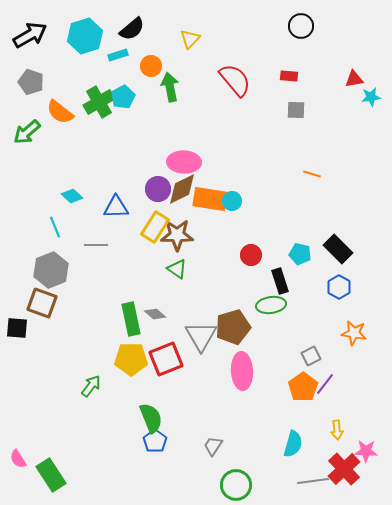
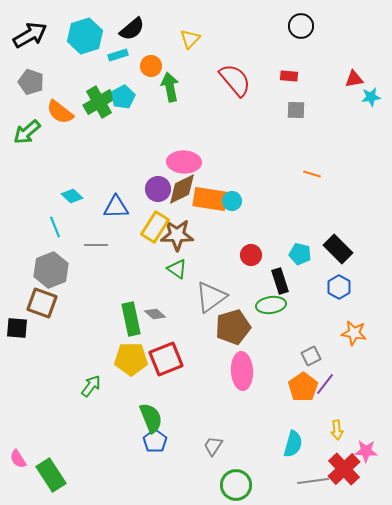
gray triangle at (201, 336): moved 10 px right, 39 px up; rotated 24 degrees clockwise
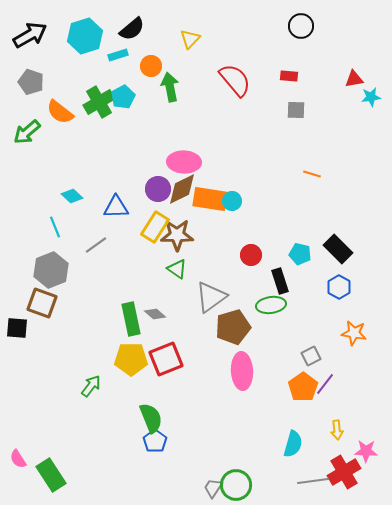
gray line at (96, 245): rotated 35 degrees counterclockwise
gray trapezoid at (213, 446): moved 42 px down
red cross at (344, 469): moved 3 px down; rotated 12 degrees clockwise
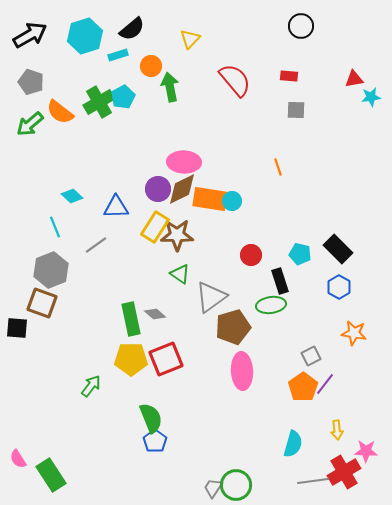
green arrow at (27, 132): moved 3 px right, 8 px up
orange line at (312, 174): moved 34 px left, 7 px up; rotated 54 degrees clockwise
green triangle at (177, 269): moved 3 px right, 5 px down
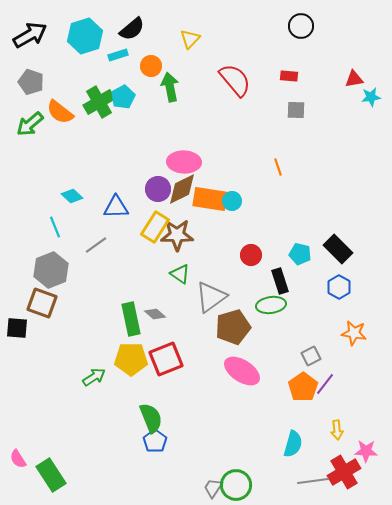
pink ellipse at (242, 371): rotated 54 degrees counterclockwise
green arrow at (91, 386): moved 3 px right, 9 px up; rotated 20 degrees clockwise
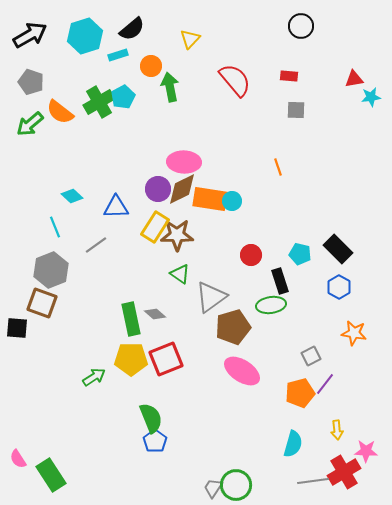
orange pentagon at (303, 387): moved 3 px left, 6 px down; rotated 20 degrees clockwise
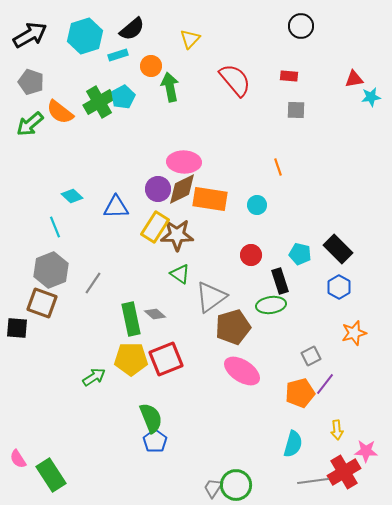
cyan circle at (232, 201): moved 25 px right, 4 px down
gray line at (96, 245): moved 3 px left, 38 px down; rotated 20 degrees counterclockwise
orange star at (354, 333): rotated 25 degrees counterclockwise
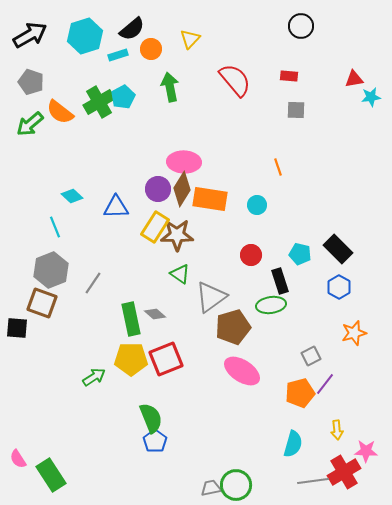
orange circle at (151, 66): moved 17 px up
brown diamond at (182, 189): rotated 32 degrees counterclockwise
gray trapezoid at (213, 488): moved 2 px left; rotated 45 degrees clockwise
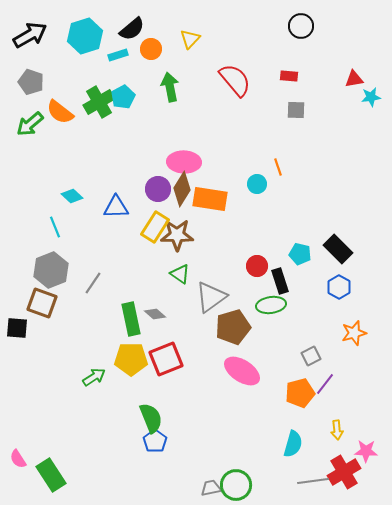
cyan circle at (257, 205): moved 21 px up
red circle at (251, 255): moved 6 px right, 11 px down
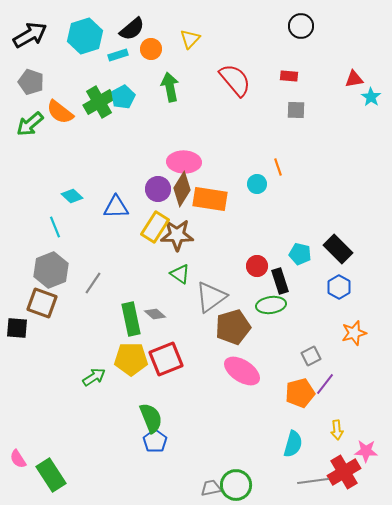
cyan star at (371, 97): rotated 30 degrees counterclockwise
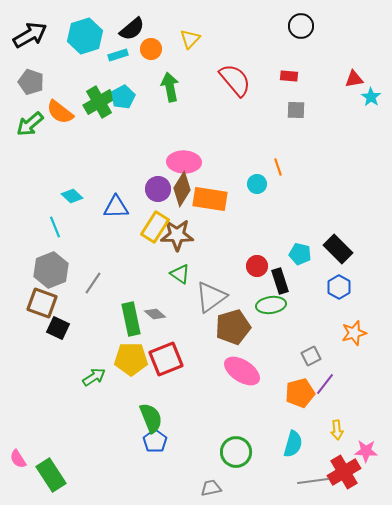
black square at (17, 328): moved 41 px right; rotated 20 degrees clockwise
green circle at (236, 485): moved 33 px up
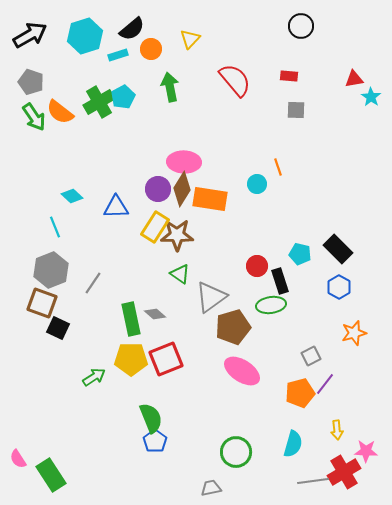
green arrow at (30, 124): moved 4 px right, 7 px up; rotated 84 degrees counterclockwise
